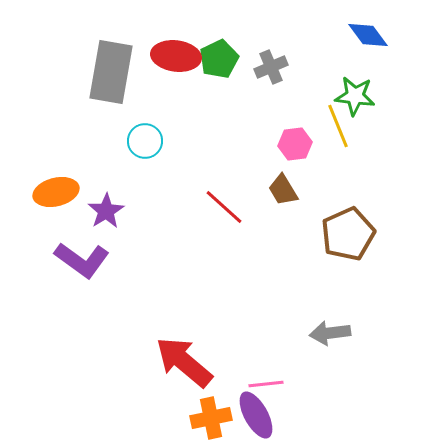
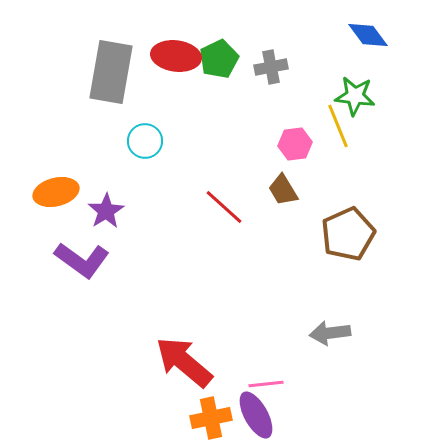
gray cross: rotated 12 degrees clockwise
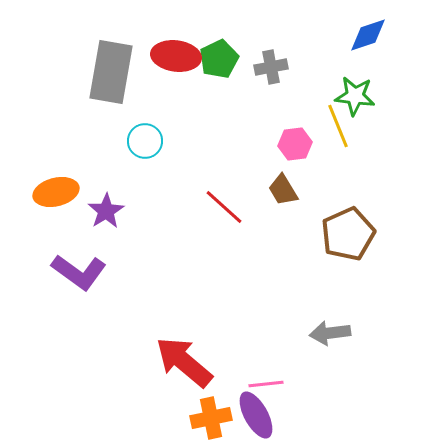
blue diamond: rotated 72 degrees counterclockwise
purple L-shape: moved 3 px left, 12 px down
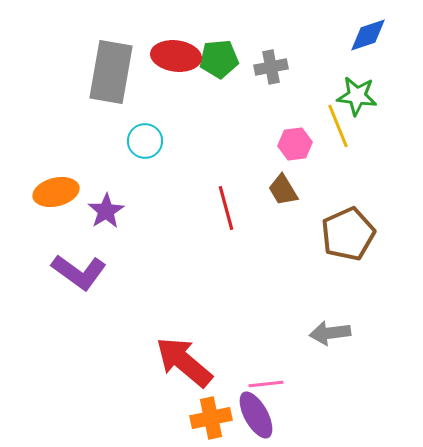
green pentagon: rotated 21 degrees clockwise
green star: moved 2 px right
red line: moved 2 px right, 1 px down; rotated 33 degrees clockwise
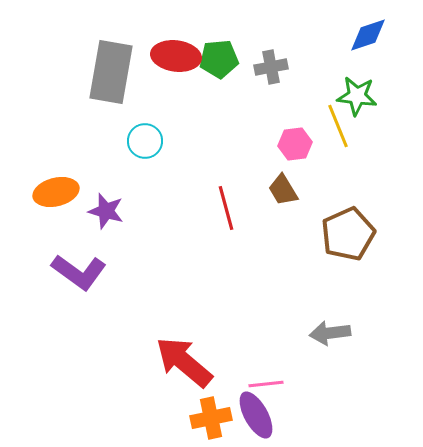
purple star: rotated 24 degrees counterclockwise
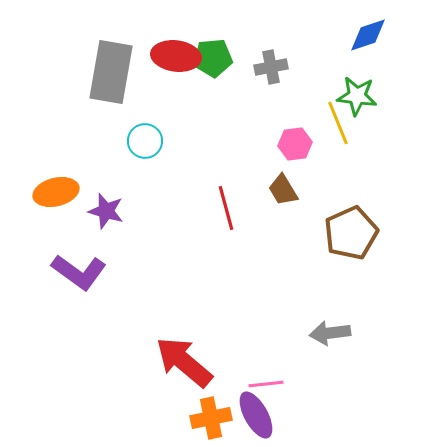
green pentagon: moved 6 px left, 1 px up
yellow line: moved 3 px up
brown pentagon: moved 3 px right, 1 px up
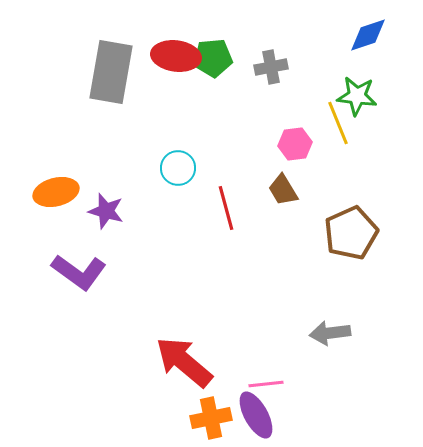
cyan circle: moved 33 px right, 27 px down
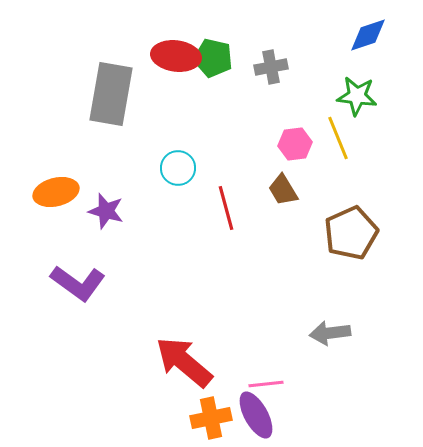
green pentagon: rotated 18 degrees clockwise
gray rectangle: moved 22 px down
yellow line: moved 15 px down
purple L-shape: moved 1 px left, 11 px down
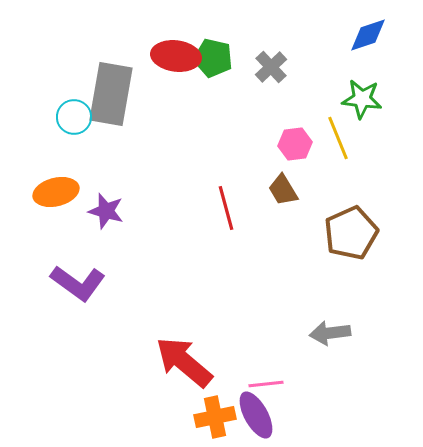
gray cross: rotated 32 degrees counterclockwise
green star: moved 5 px right, 3 px down
cyan circle: moved 104 px left, 51 px up
orange cross: moved 4 px right, 1 px up
